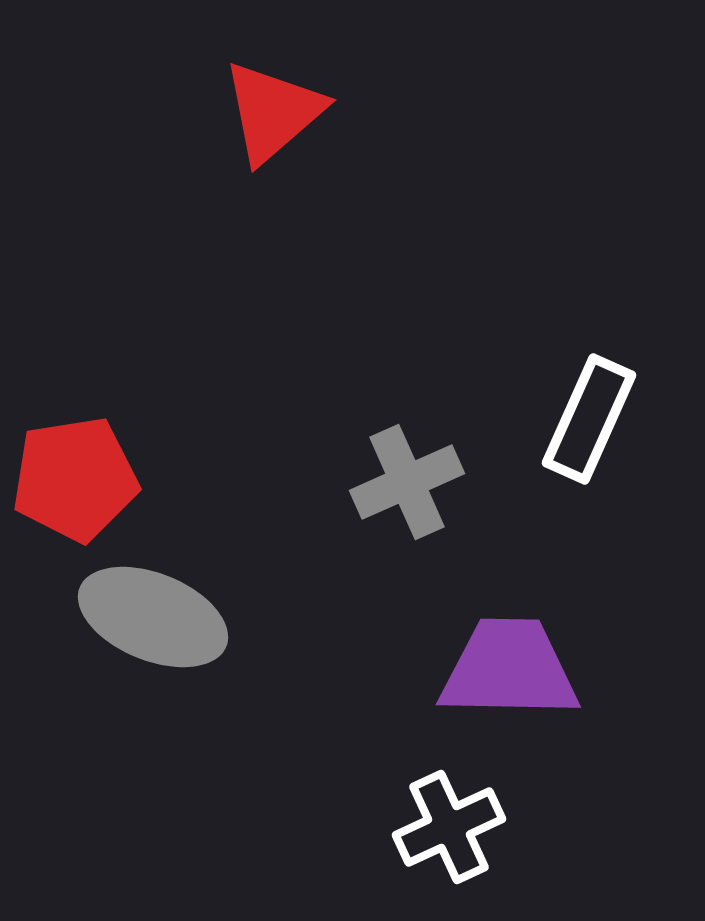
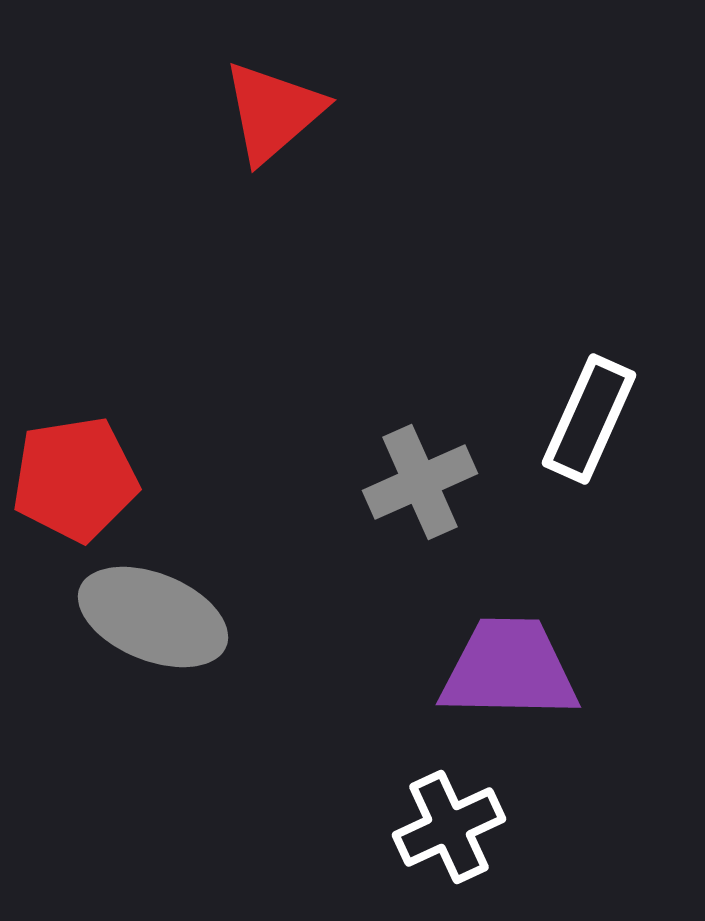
gray cross: moved 13 px right
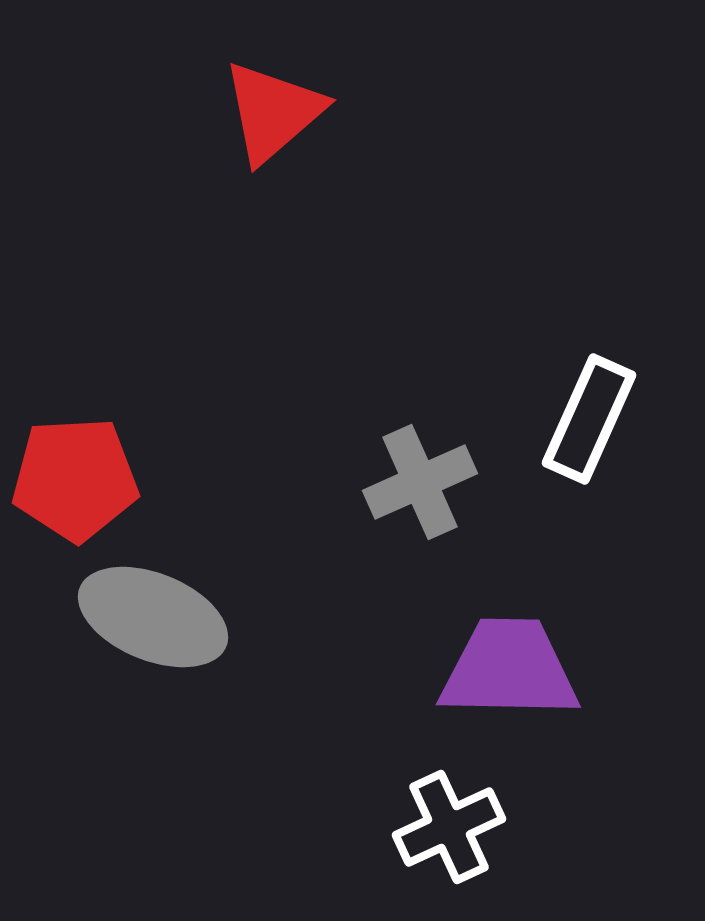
red pentagon: rotated 6 degrees clockwise
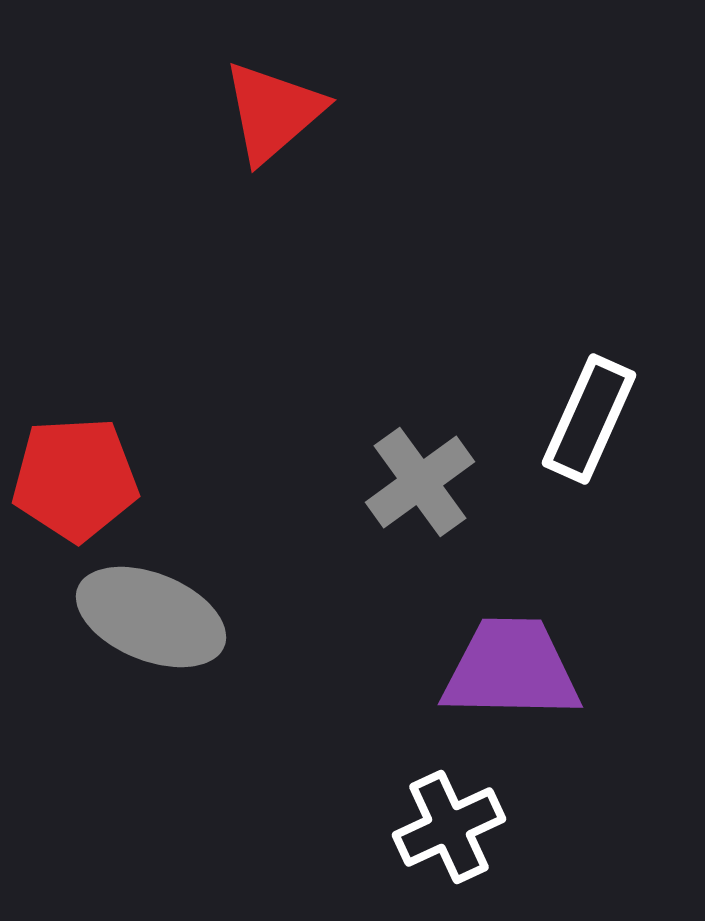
gray cross: rotated 12 degrees counterclockwise
gray ellipse: moved 2 px left
purple trapezoid: moved 2 px right
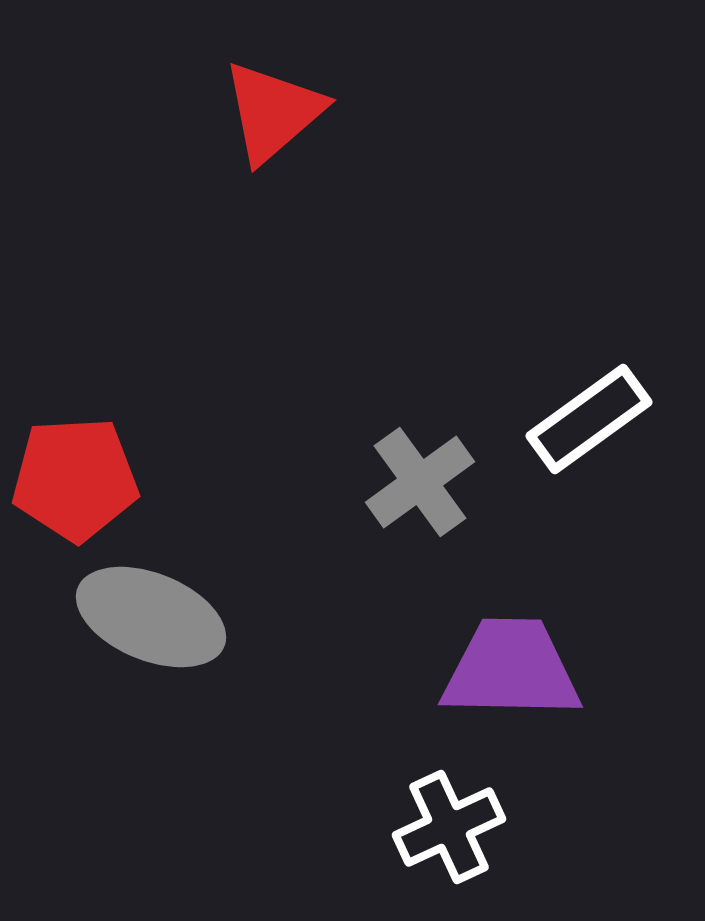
white rectangle: rotated 30 degrees clockwise
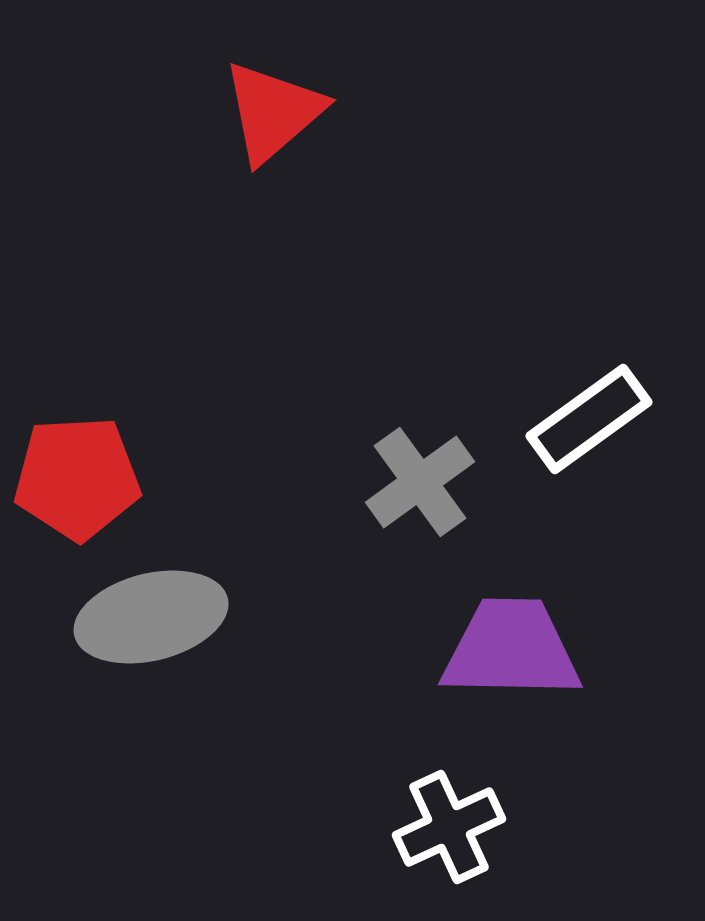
red pentagon: moved 2 px right, 1 px up
gray ellipse: rotated 36 degrees counterclockwise
purple trapezoid: moved 20 px up
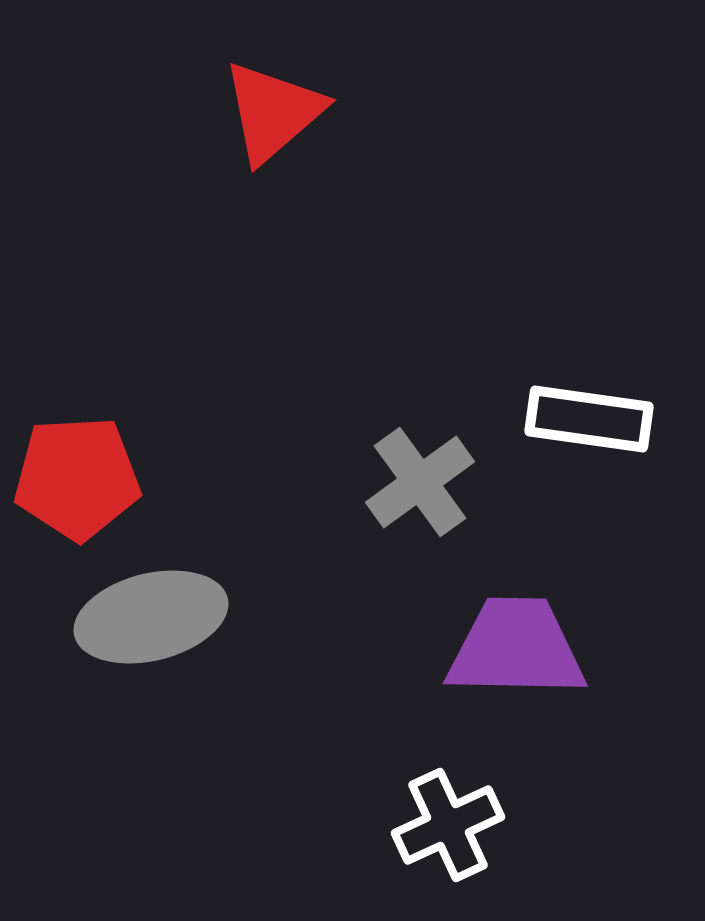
white rectangle: rotated 44 degrees clockwise
purple trapezoid: moved 5 px right, 1 px up
white cross: moved 1 px left, 2 px up
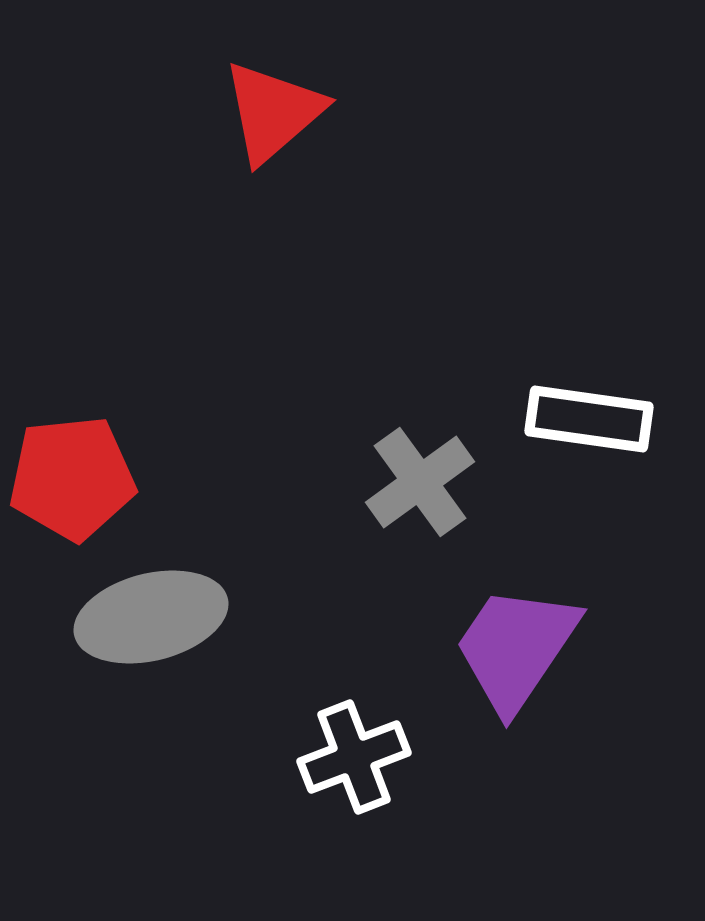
red pentagon: moved 5 px left; rotated 3 degrees counterclockwise
purple trapezoid: rotated 57 degrees counterclockwise
white cross: moved 94 px left, 68 px up; rotated 4 degrees clockwise
